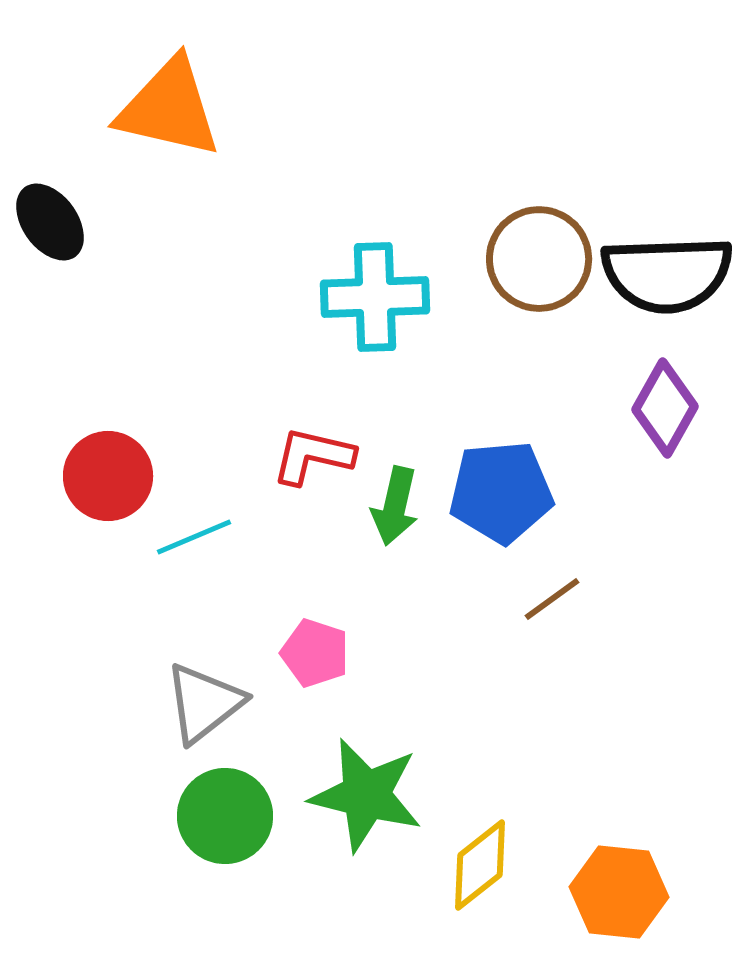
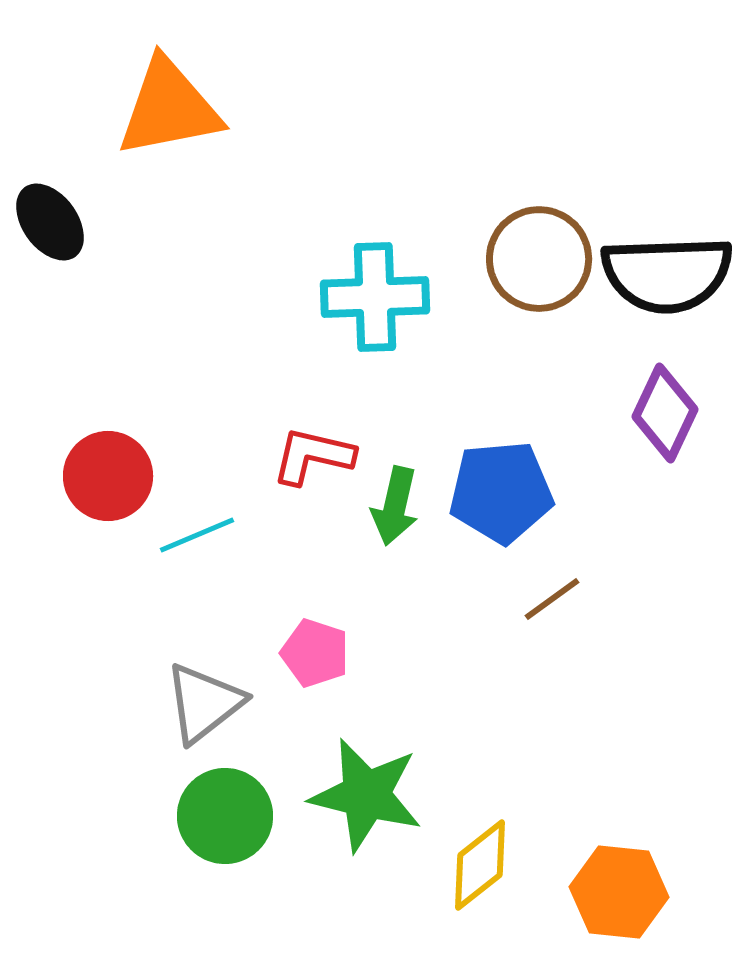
orange triangle: rotated 24 degrees counterclockwise
purple diamond: moved 5 px down; rotated 4 degrees counterclockwise
cyan line: moved 3 px right, 2 px up
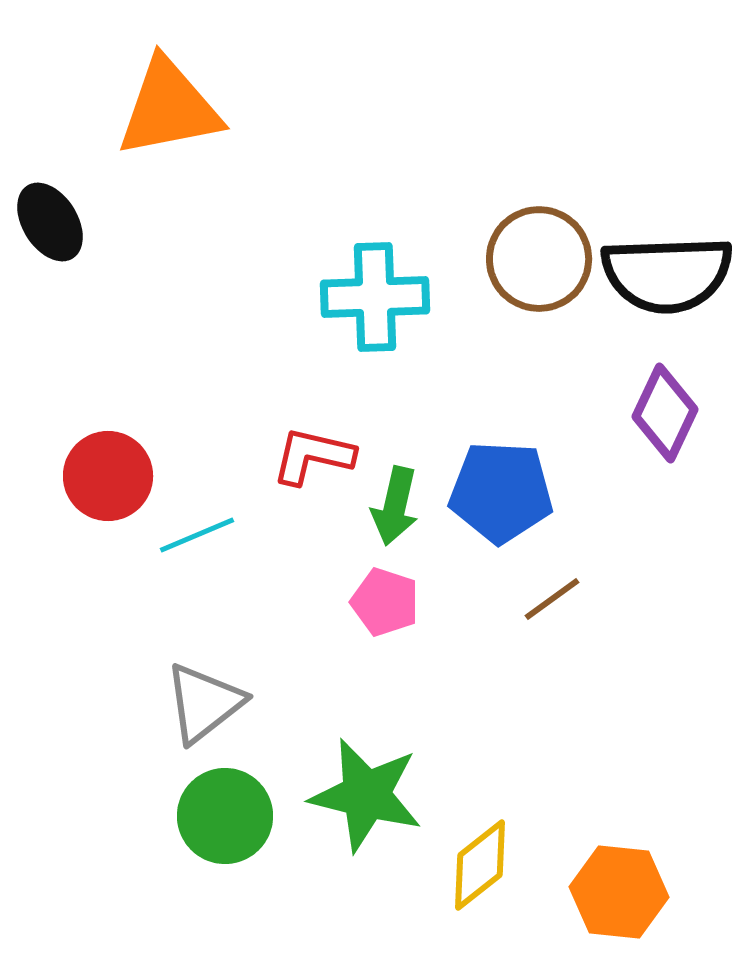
black ellipse: rotated 4 degrees clockwise
blue pentagon: rotated 8 degrees clockwise
pink pentagon: moved 70 px right, 51 px up
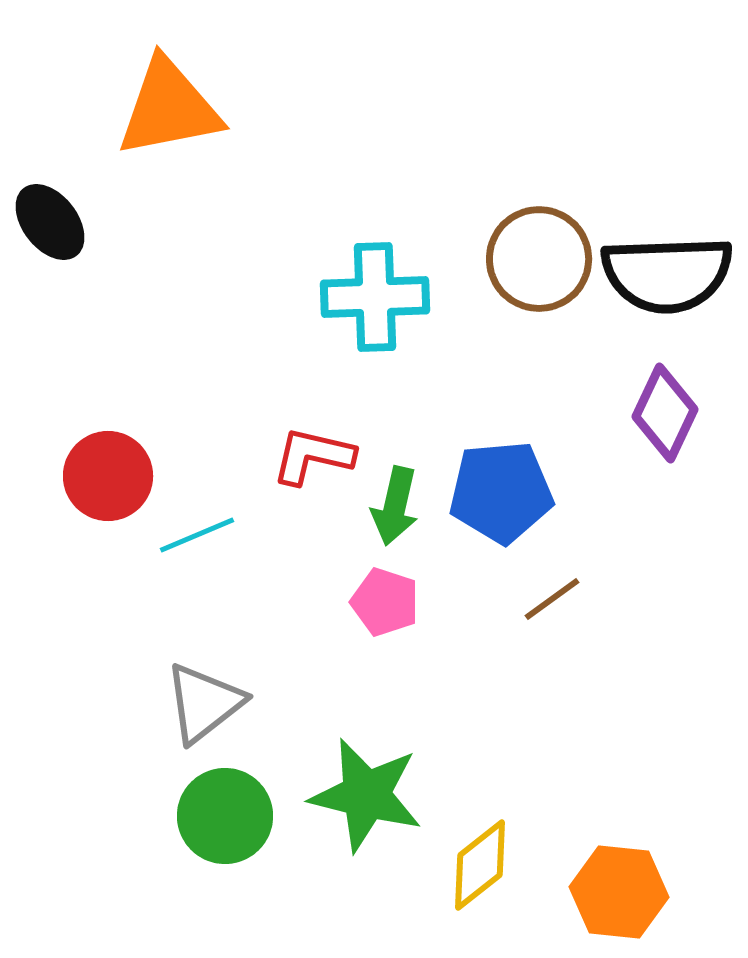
black ellipse: rotated 6 degrees counterclockwise
blue pentagon: rotated 8 degrees counterclockwise
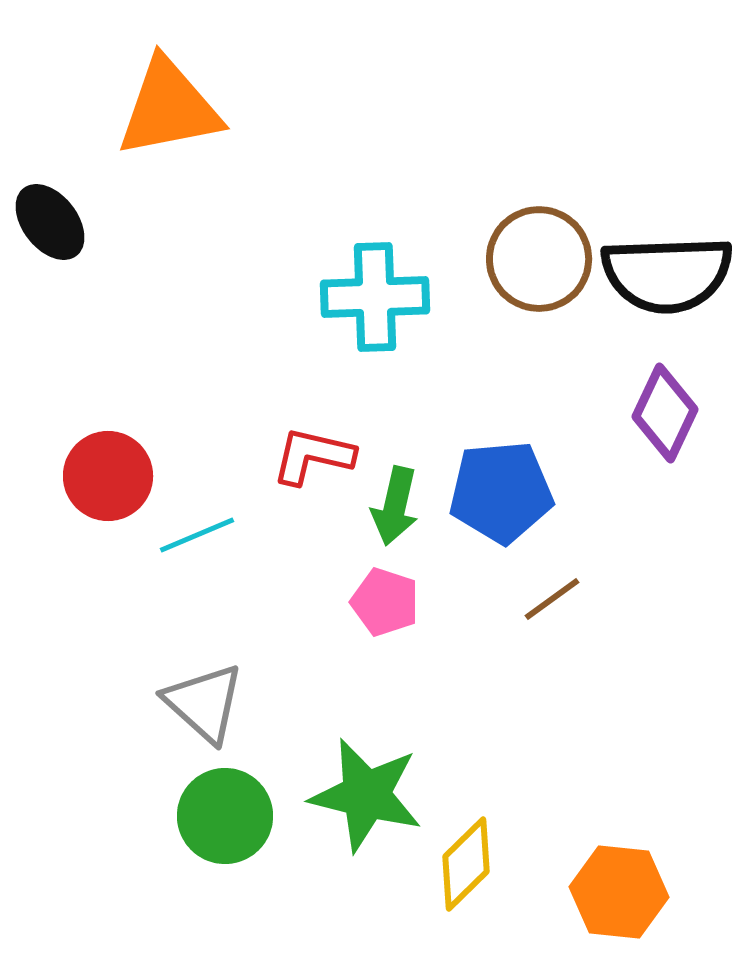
gray triangle: rotated 40 degrees counterclockwise
yellow diamond: moved 14 px left, 1 px up; rotated 6 degrees counterclockwise
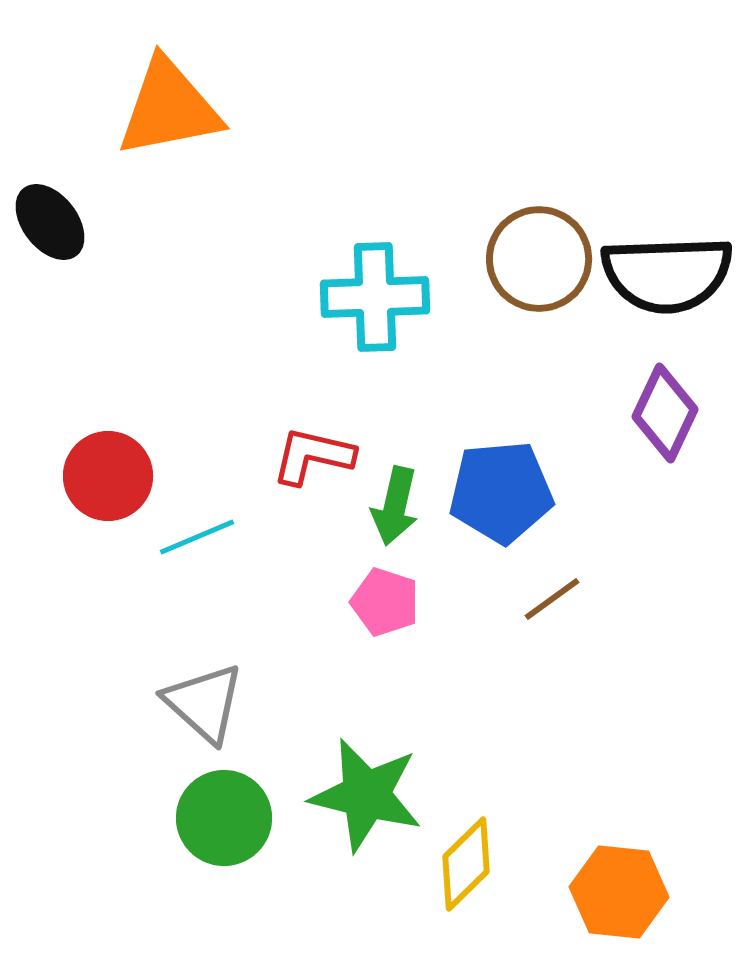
cyan line: moved 2 px down
green circle: moved 1 px left, 2 px down
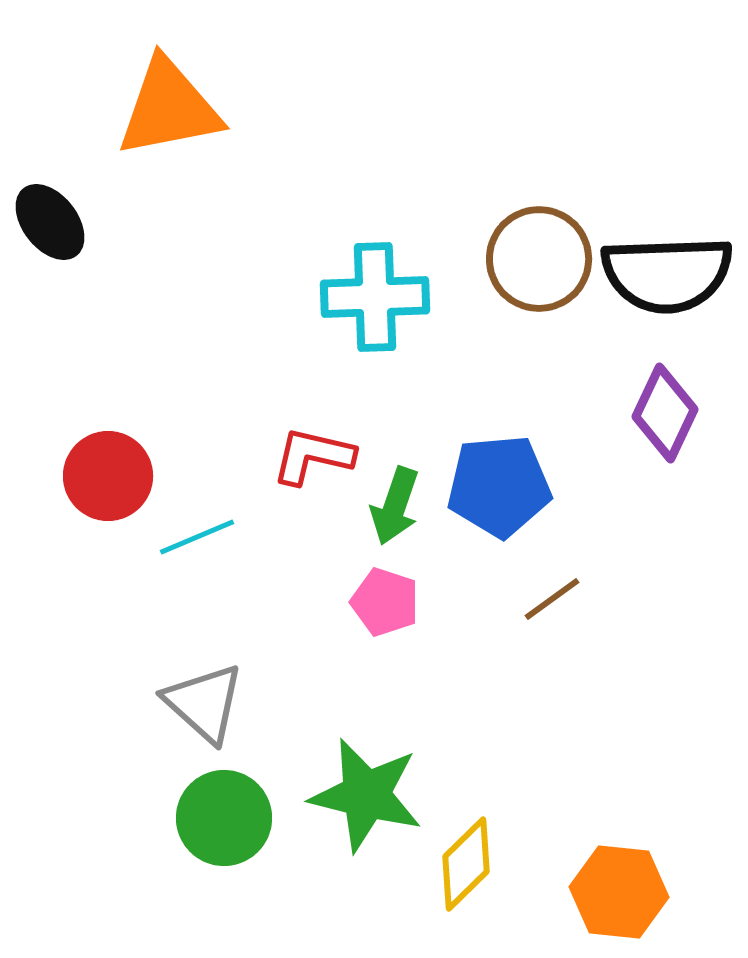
blue pentagon: moved 2 px left, 6 px up
green arrow: rotated 6 degrees clockwise
